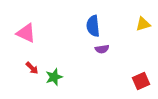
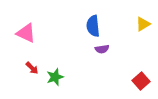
yellow triangle: rotated 14 degrees counterclockwise
green star: moved 1 px right
red square: rotated 18 degrees counterclockwise
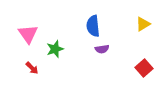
pink triangle: moved 2 px right, 1 px down; rotated 30 degrees clockwise
green star: moved 28 px up
red square: moved 3 px right, 13 px up
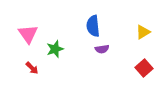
yellow triangle: moved 8 px down
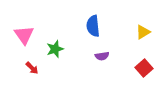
pink triangle: moved 4 px left, 1 px down
purple semicircle: moved 7 px down
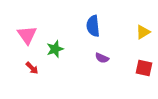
pink triangle: moved 3 px right
purple semicircle: moved 2 px down; rotated 32 degrees clockwise
red square: rotated 36 degrees counterclockwise
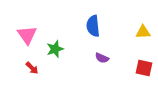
yellow triangle: rotated 28 degrees clockwise
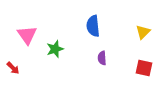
yellow triangle: rotated 42 degrees counterclockwise
purple semicircle: rotated 64 degrees clockwise
red arrow: moved 19 px left
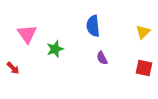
pink triangle: moved 1 px up
purple semicircle: rotated 24 degrees counterclockwise
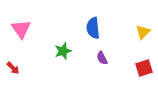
blue semicircle: moved 2 px down
pink triangle: moved 6 px left, 5 px up
green star: moved 8 px right, 2 px down
red square: rotated 30 degrees counterclockwise
